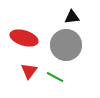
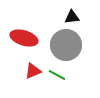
red triangle: moved 4 px right; rotated 30 degrees clockwise
green line: moved 2 px right, 2 px up
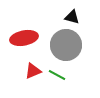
black triangle: rotated 21 degrees clockwise
red ellipse: rotated 28 degrees counterclockwise
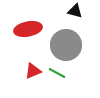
black triangle: moved 3 px right, 6 px up
red ellipse: moved 4 px right, 9 px up
green line: moved 2 px up
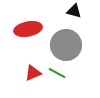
black triangle: moved 1 px left
red triangle: moved 2 px down
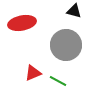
red ellipse: moved 6 px left, 6 px up
green line: moved 1 px right, 8 px down
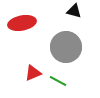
gray circle: moved 2 px down
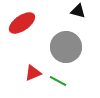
black triangle: moved 4 px right
red ellipse: rotated 24 degrees counterclockwise
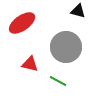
red triangle: moved 3 px left, 9 px up; rotated 36 degrees clockwise
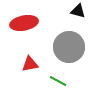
red ellipse: moved 2 px right; rotated 24 degrees clockwise
gray circle: moved 3 px right
red triangle: rotated 24 degrees counterclockwise
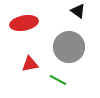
black triangle: rotated 21 degrees clockwise
green line: moved 1 px up
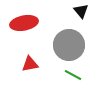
black triangle: moved 3 px right; rotated 14 degrees clockwise
gray circle: moved 2 px up
green line: moved 15 px right, 5 px up
